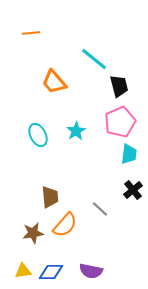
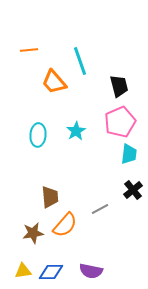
orange line: moved 2 px left, 17 px down
cyan line: moved 14 px left, 2 px down; rotated 32 degrees clockwise
cyan ellipse: rotated 30 degrees clockwise
gray line: rotated 72 degrees counterclockwise
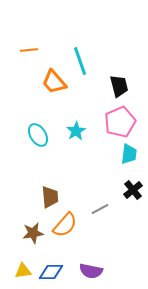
cyan ellipse: rotated 35 degrees counterclockwise
